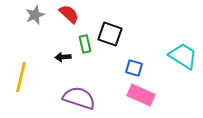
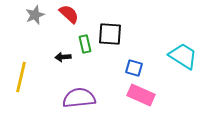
black square: rotated 15 degrees counterclockwise
purple semicircle: rotated 24 degrees counterclockwise
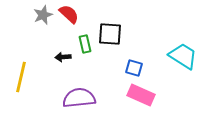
gray star: moved 8 px right
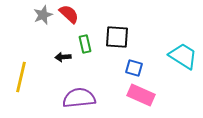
black square: moved 7 px right, 3 px down
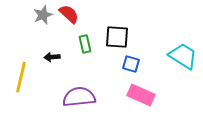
black arrow: moved 11 px left
blue square: moved 3 px left, 4 px up
purple semicircle: moved 1 px up
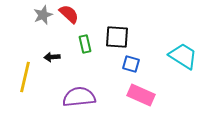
yellow line: moved 4 px right
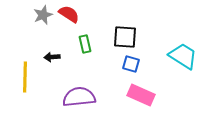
red semicircle: rotated 10 degrees counterclockwise
black square: moved 8 px right
yellow line: rotated 12 degrees counterclockwise
